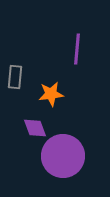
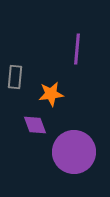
purple diamond: moved 3 px up
purple circle: moved 11 px right, 4 px up
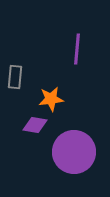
orange star: moved 5 px down
purple diamond: rotated 60 degrees counterclockwise
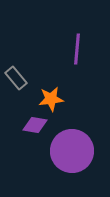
gray rectangle: moved 1 px right, 1 px down; rotated 45 degrees counterclockwise
purple circle: moved 2 px left, 1 px up
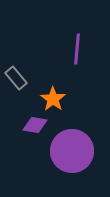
orange star: moved 2 px right; rotated 30 degrees counterclockwise
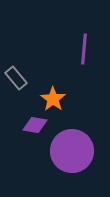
purple line: moved 7 px right
